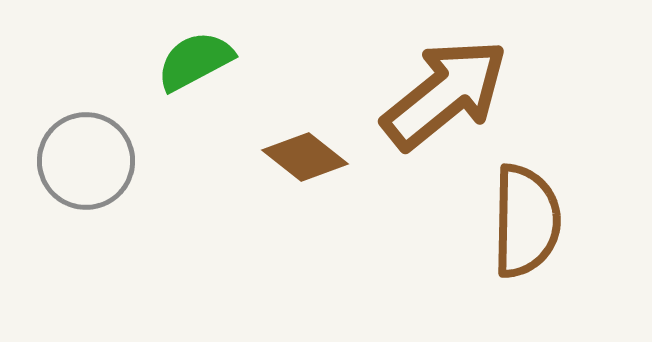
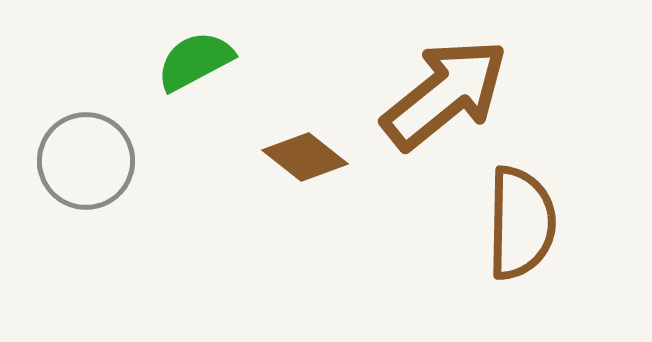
brown semicircle: moved 5 px left, 2 px down
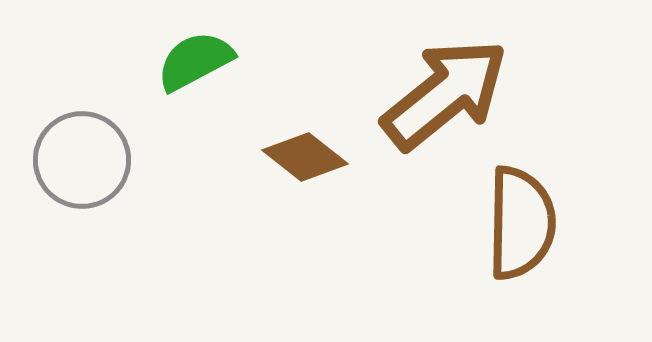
gray circle: moved 4 px left, 1 px up
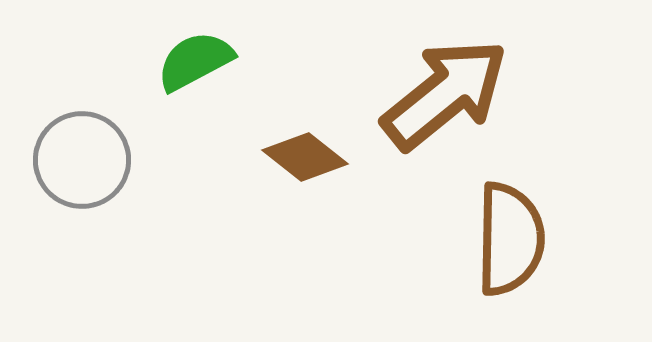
brown semicircle: moved 11 px left, 16 px down
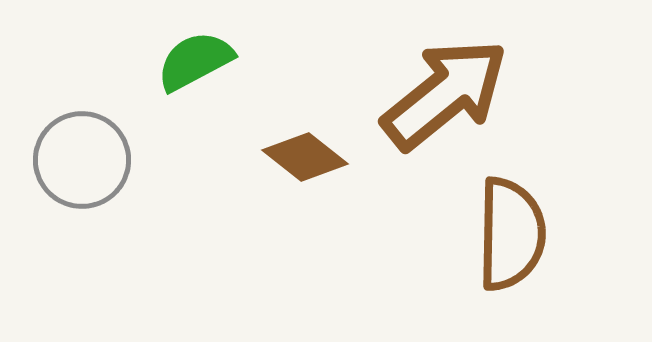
brown semicircle: moved 1 px right, 5 px up
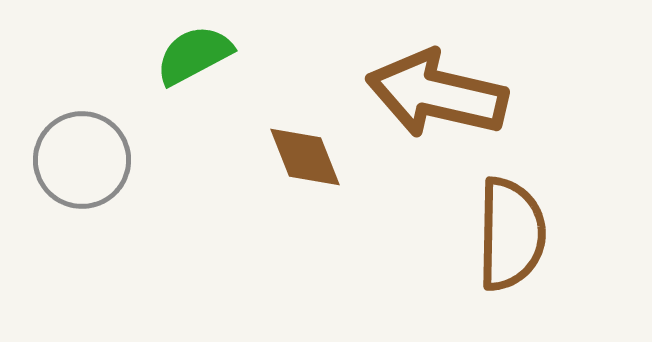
green semicircle: moved 1 px left, 6 px up
brown arrow: moved 8 px left; rotated 128 degrees counterclockwise
brown diamond: rotated 30 degrees clockwise
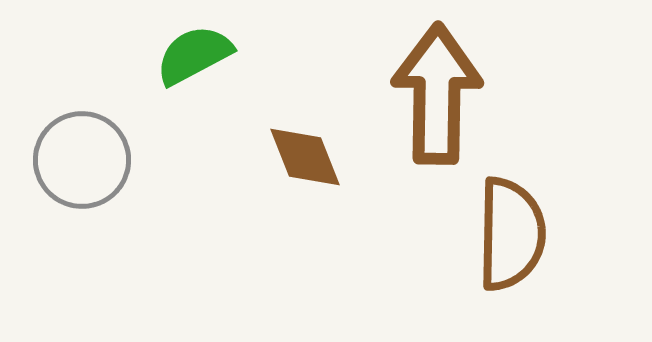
brown arrow: rotated 78 degrees clockwise
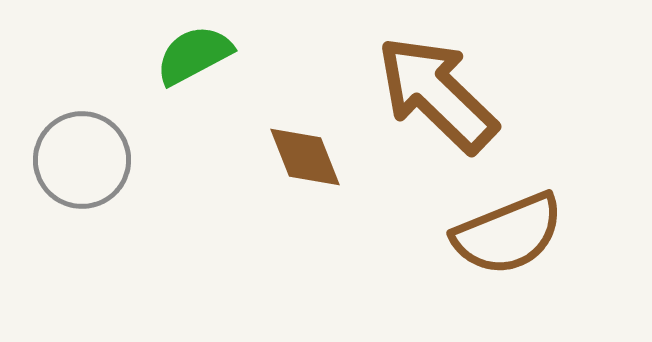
brown arrow: rotated 47 degrees counterclockwise
brown semicircle: moved 3 px left; rotated 67 degrees clockwise
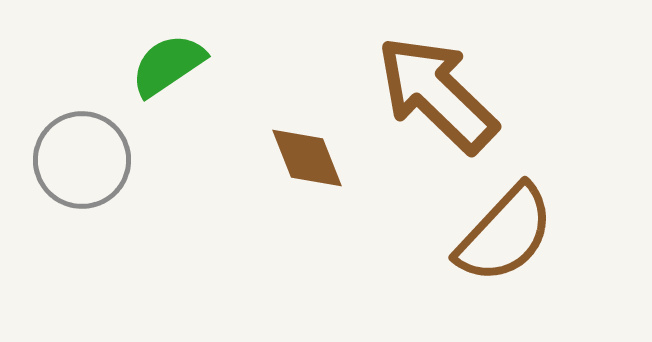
green semicircle: moved 26 px left, 10 px down; rotated 6 degrees counterclockwise
brown diamond: moved 2 px right, 1 px down
brown semicircle: moved 3 px left; rotated 25 degrees counterclockwise
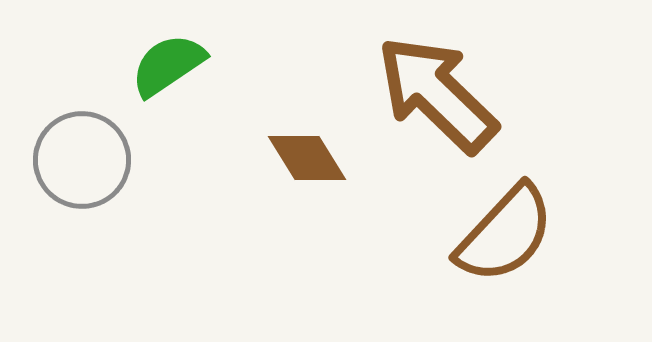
brown diamond: rotated 10 degrees counterclockwise
